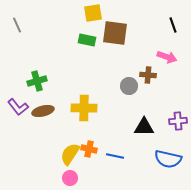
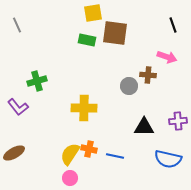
brown ellipse: moved 29 px left, 42 px down; rotated 15 degrees counterclockwise
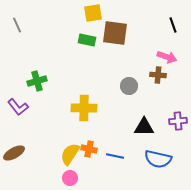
brown cross: moved 10 px right
blue semicircle: moved 10 px left
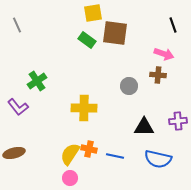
green rectangle: rotated 24 degrees clockwise
pink arrow: moved 3 px left, 3 px up
green cross: rotated 18 degrees counterclockwise
brown ellipse: rotated 15 degrees clockwise
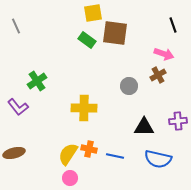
gray line: moved 1 px left, 1 px down
brown cross: rotated 35 degrees counterclockwise
yellow semicircle: moved 2 px left
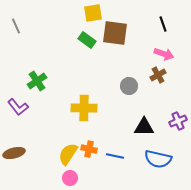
black line: moved 10 px left, 1 px up
purple cross: rotated 18 degrees counterclockwise
